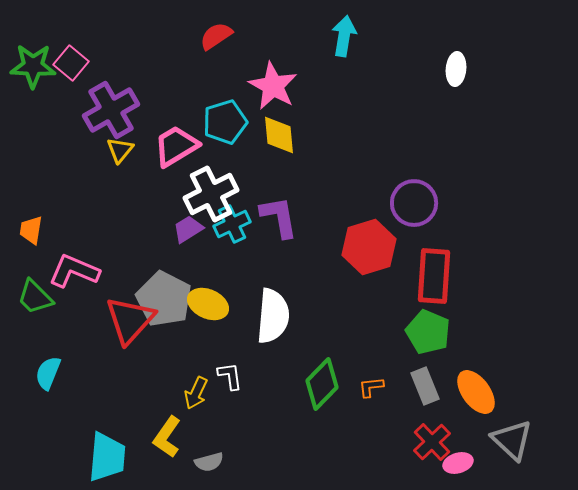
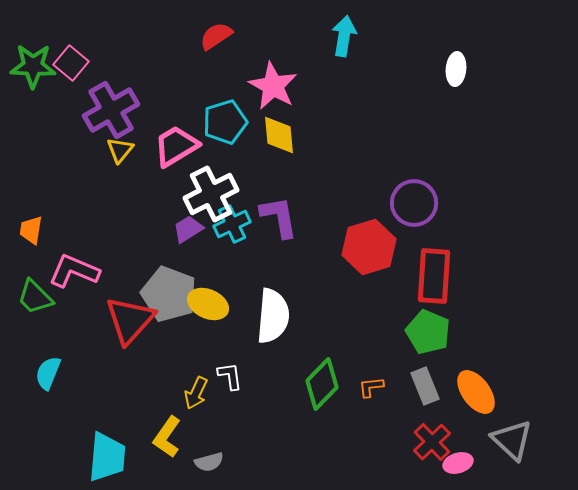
gray pentagon: moved 5 px right, 5 px up; rotated 6 degrees counterclockwise
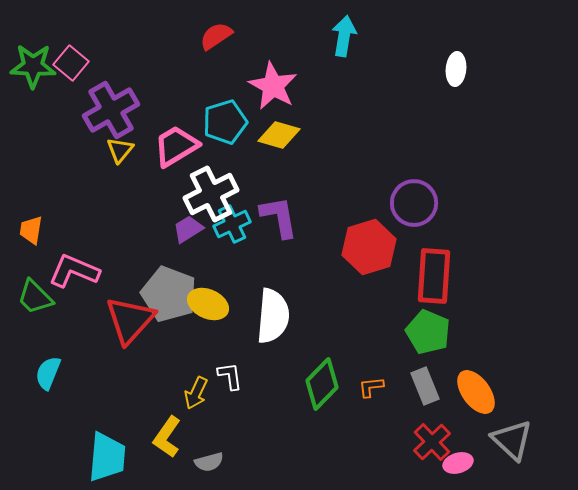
yellow diamond: rotated 69 degrees counterclockwise
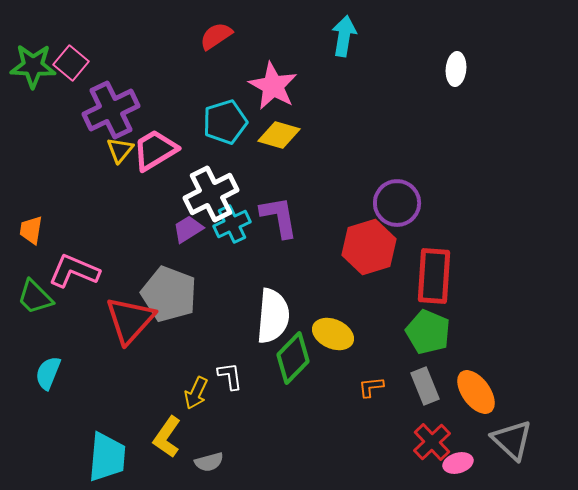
purple cross: rotated 4 degrees clockwise
pink trapezoid: moved 21 px left, 4 px down
purple circle: moved 17 px left
yellow ellipse: moved 125 px right, 30 px down
green diamond: moved 29 px left, 26 px up
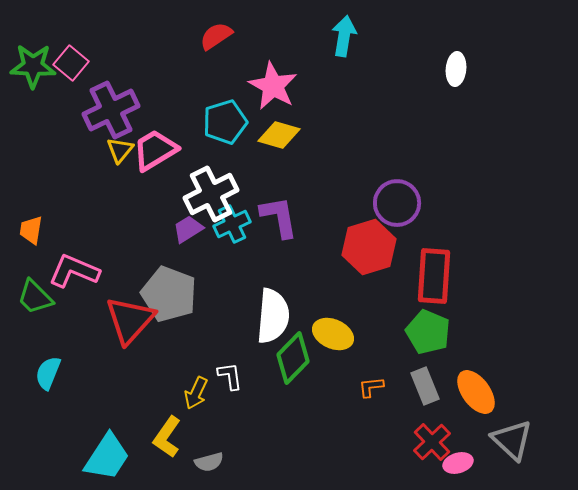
cyan trapezoid: rotated 28 degrees clockwise
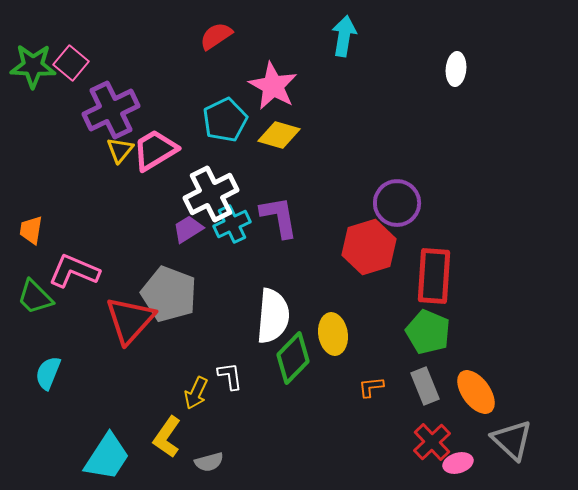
cyan pentagon: moved 2 px up; rotated 9 degrees counterclockwise
yellow ellipse: rotated 57 degrees clockwise
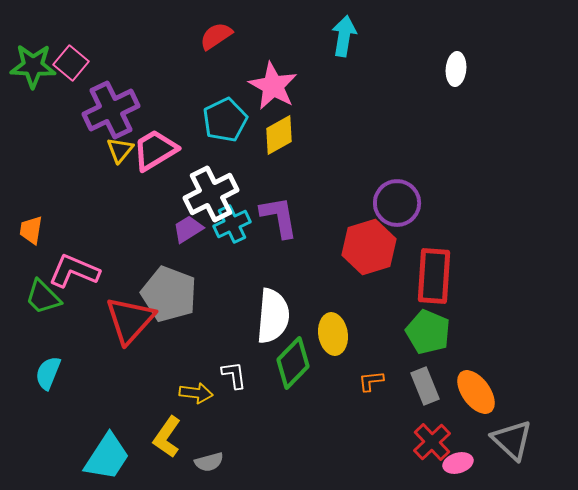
yellow diamond: rotated 45 degrees counterclockwise
green trapezoid: moved 8 px right
green diamond: moved 5 px down
white L-shape: moved 4 px right, 1 px up
orange L-shape: moved 6 px up
yellow arrow: rotated 108 degrees counterclockwise
